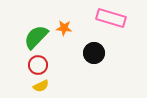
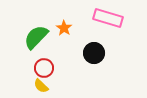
pink rectangle: moved 3 px left
orange star: rotated 28 degrees clockwise
red circle: moved 6 px right, 3 px down
yellow semicircle: rotated 70 degrees clockwise
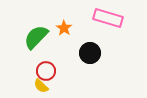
black circle: moved 4 px left
red circle: moved 2 px right, 3 px down
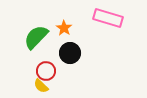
black circle: moved 20 px left
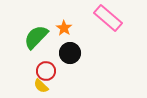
pink rectangle: rotated 24 degrees clockwise
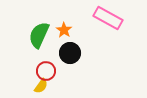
pink rectangle: rotated 12 degrees counterclockwise
orange star: moved 2 px down
green semicircle: moved 3 px right, 2 px up; rotated 20 degrees counterclockwise
yellow semicircle: rotated 98 degrees counterclockwise
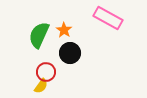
red circle: moved 1 px down
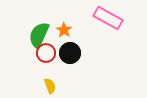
red circle: moved 19 px up
yellow semicircle: moved 9 px right; rotated 56 degrees counterclockwise
